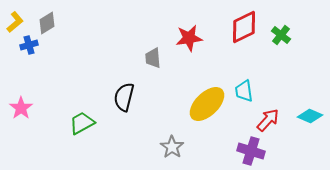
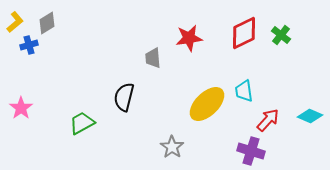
red diamond: moved 6 px down
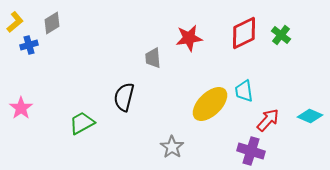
gray diamond: moved 5 px right
yellow ellipse: moved 3 px right
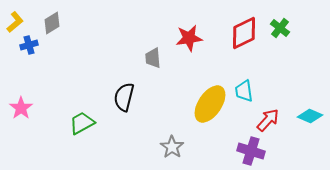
green cross: moved 1 px left, 7 px up
yellow ellipse: rotated 12 degrees counterclockwise
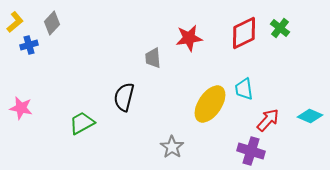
gray diamond: rotated 15 degrees counterclockwise
cyan trapezoid: moved 2 px up
pink star: rotated 25 degrees counterclockwise
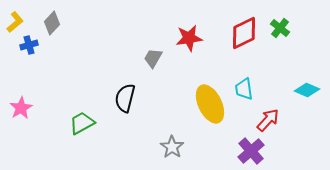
gray trapezoid: rotated 35 degrees clockwise
black semicircle: moved 1 px right, 1 px down
yellow ellipse: rotated 60 degrees counterclockwise
pink star: rotated 30 degrees clockwise
cyan diamond: moved 3 px left, 26 px up
purple cross: rotated 32 degrees clockwise
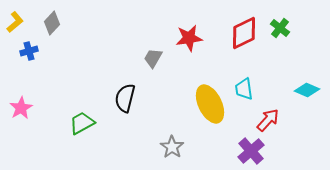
blue cross: moved 6 px down
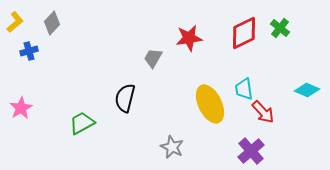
red arrow: moved 5 px left, 8 px up; rotated 95 degrees clockwise
gray star: rotated 10 degrees counterclockwise
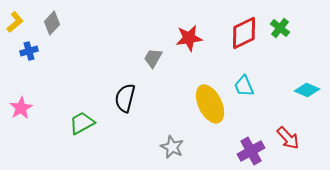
cyan trapezoid: moved 3 px up; rotated 15 degrees counterclockwise
red arrow: moved 25 px right, 26 px down
purple cross: rotated 12 degrees clockwise
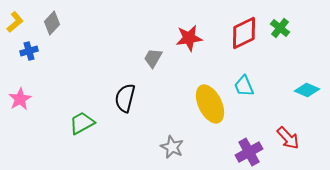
pink star: moved 1 px left, 9 px up
purple cross: moved 2 px left, 1 px down
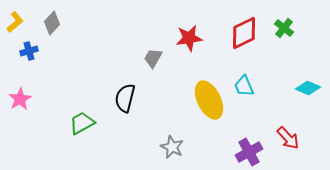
green cross: moved 4 px right
cyan diamond: moved 1 px right, 2 px up
yellow ellipse: moved 1 px left, 4 px up
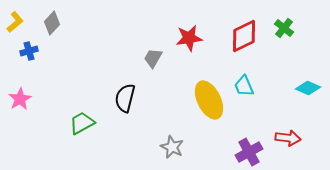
red diamond: moved 3 px down
red arrow: rotated 40 degrees counterclockwise
